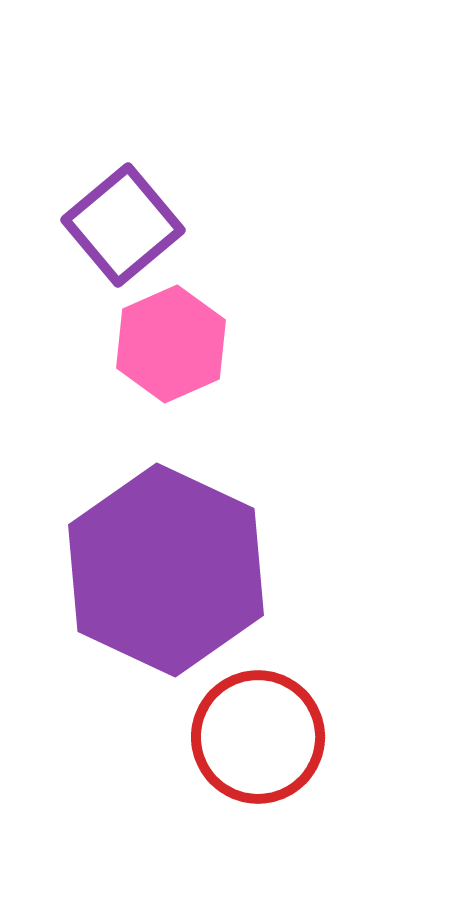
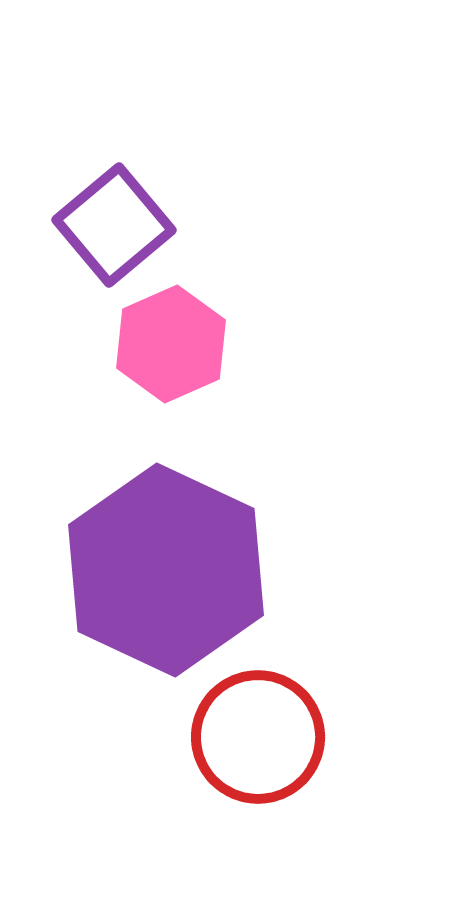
purple square: moved 9 px left
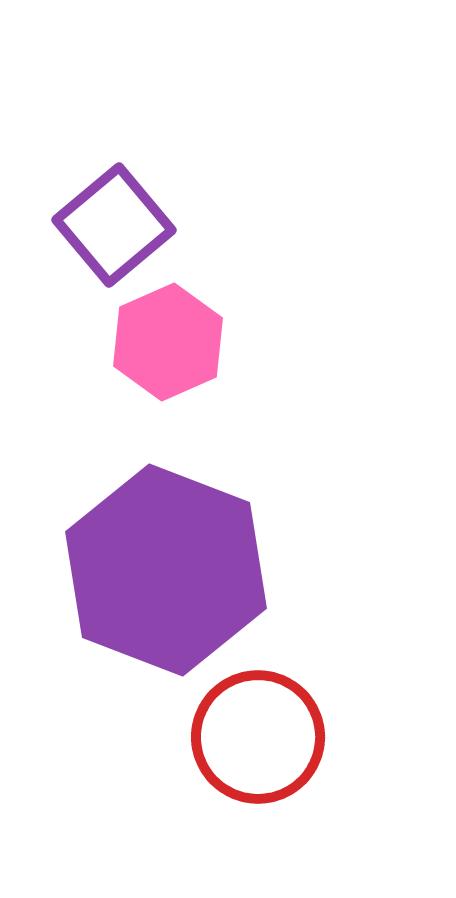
pink hexagon: moved 3 px left, 2 px up
purple hexagon: rotated 4 degrees counterclockwise
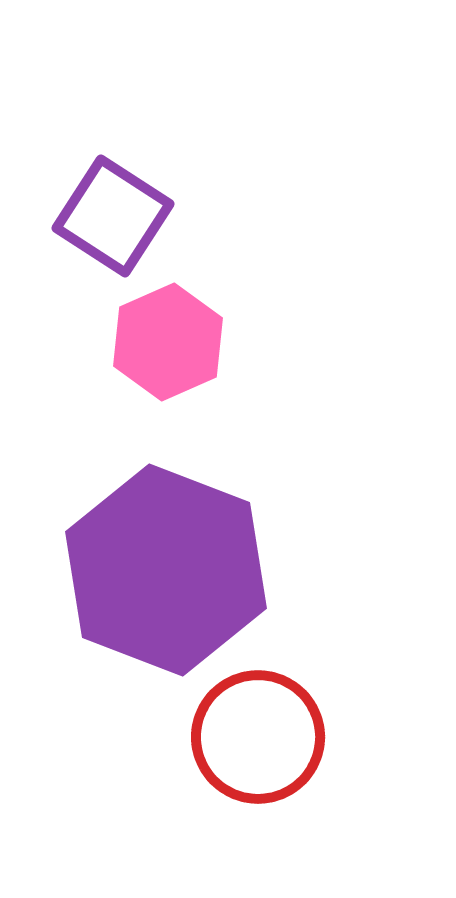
purple square: moved 1 px left, 9 px up; rotated 17 degrees counterclockwise
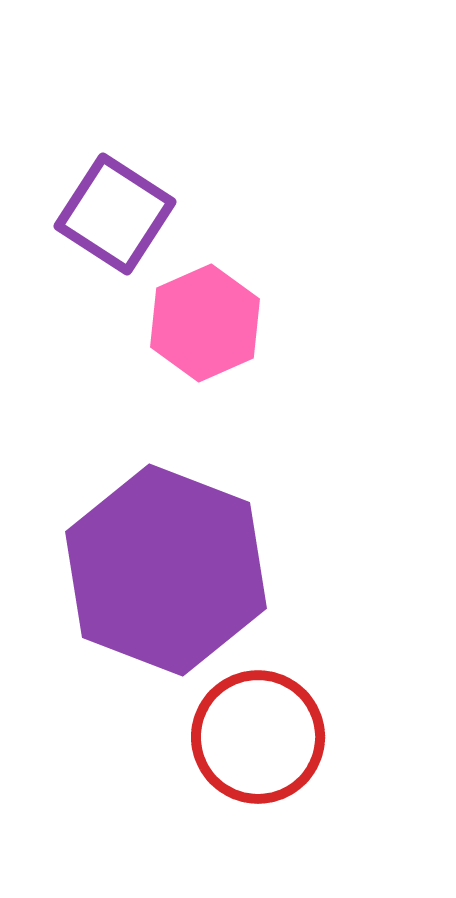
purple square: moved 2 px right, 2 px up
pink hexagon: moved 37 px right, 19 px up
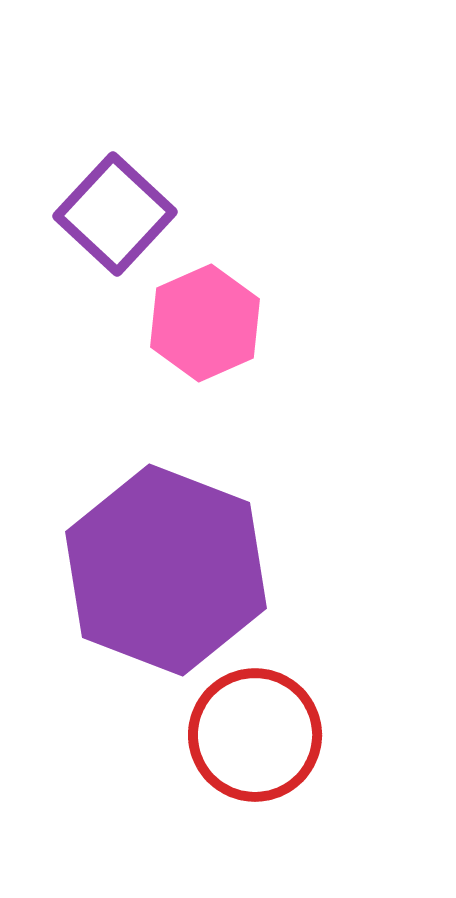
purple square: rotated 10 degrees clockwise
red circle: moved 3 px left, 2 px up
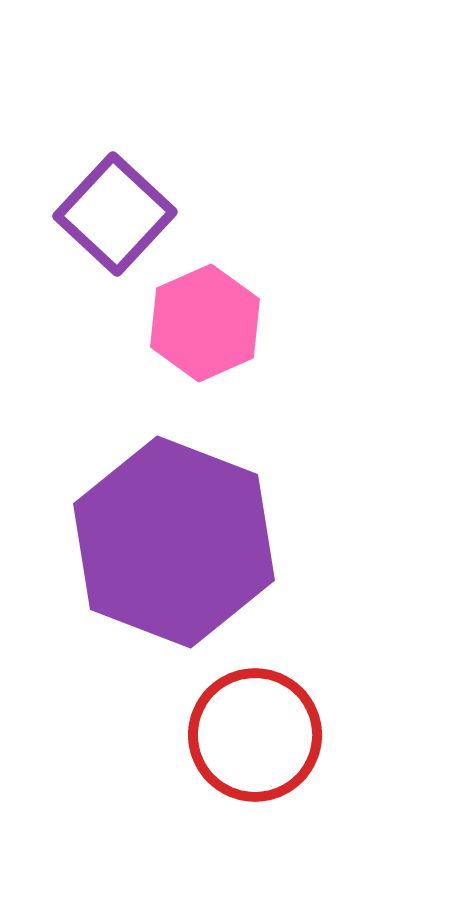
purple hexagon: moved 8 px right, 28 px up
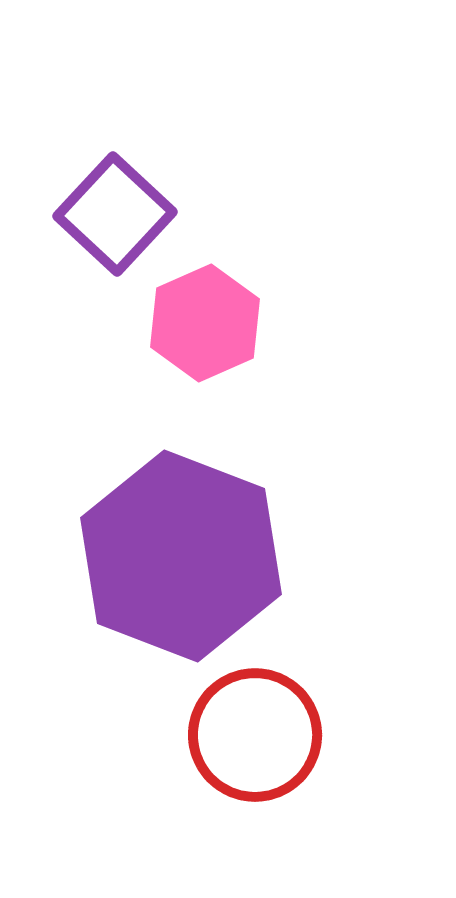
purple hexagon: moved 7 px right, 14 px down
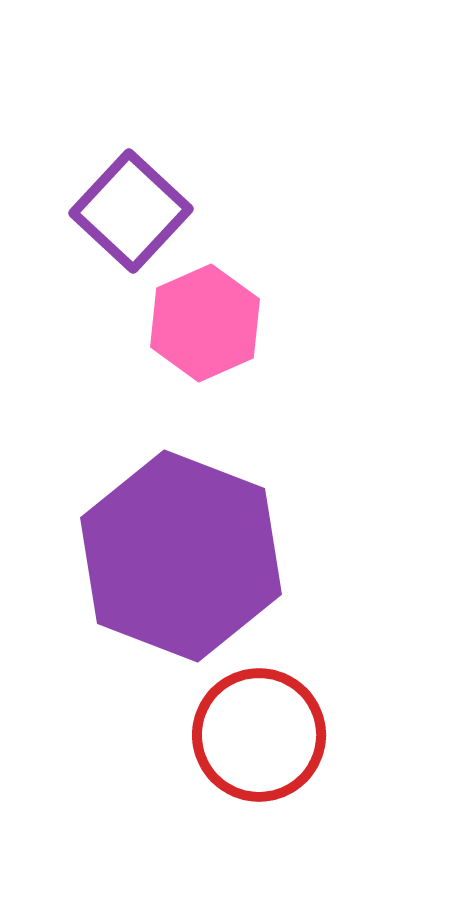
purple square: moved 16 px right, 3 px up
red circle: moved 4 px right
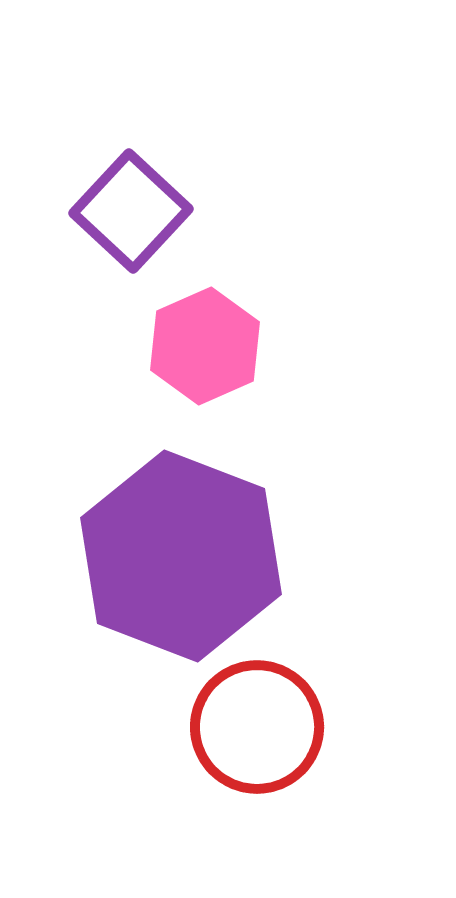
pink hexagon: moved 23 px down
red circle: moved 2 px left, 8 px up
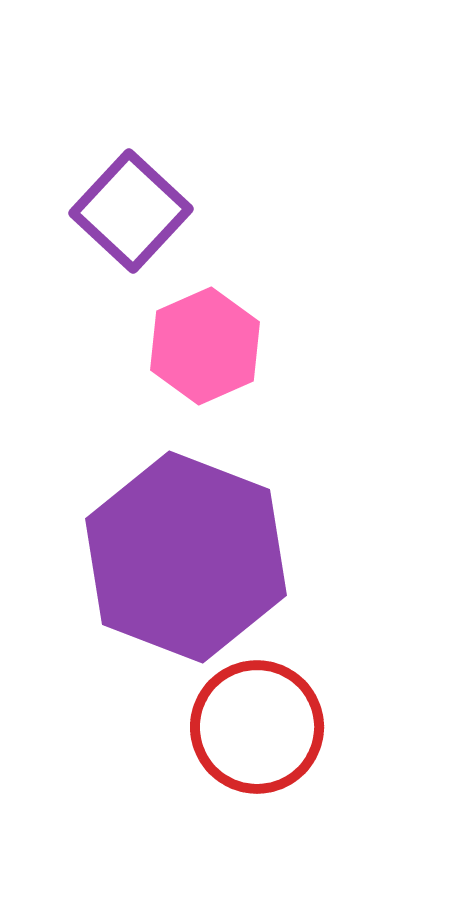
purple hexagon: moved 5 px right, 1 px down
